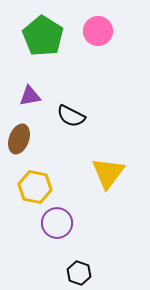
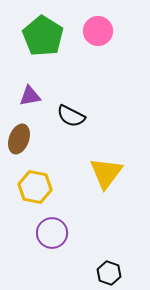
yellow triangle: moved 2 px left
purple circle: moved 5 px left, 10 px down
black hexagon: moved 30 px right
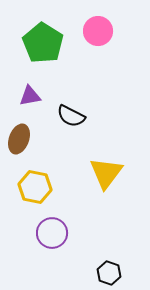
green pentagon: moved 7 px down
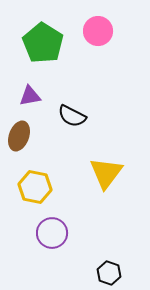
black semicircle: moved 1 px right
brown ellipse: moved 3 px up
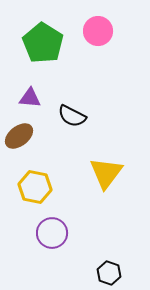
purple triangle: moved 2 px down; rotated 15 degrees clockwise
brown ellipse: rotated 32 degrees clockwise
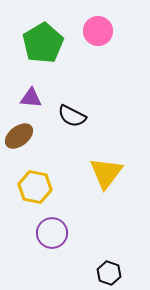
green pentagon: rotated 9 degrees clockwise
purple triangle: moved 1 px right
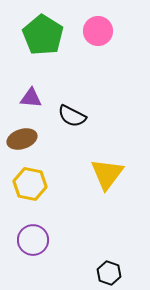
green pentagon: moved 8 px up; rotated 9 degrees counterclockwise
brown ellipse: moved 3 px right, 3 px down; rotated 20 degrees clockwise
yellow triangle: moved 1 px right, 1 px down
yellow hexagon: moved 5 px left, 3 px up
purple circle: moved 19 px left, 7 px down
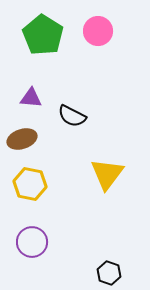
purple circle: moved 1 px left, 2 px down
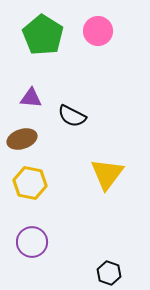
yellow hexagon: moved 1 px up
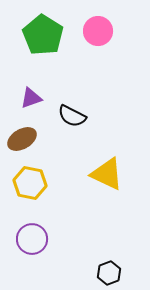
purple triangle: rotated 25 degrees counterclockwise
brown ellipse: rotated 12 degrees counterclockwise
yellow triangle: rotated 42 degrees counterclockwise
purple circle: moved 3 px up
black hexagon: rotated 20 degrees clockwise
